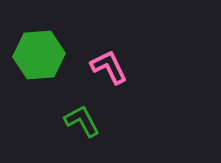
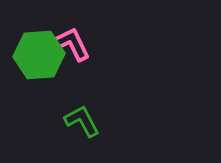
pink L-shape: moved 37 px left, 23 px up
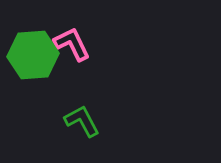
green hexagon: moved 6 px left
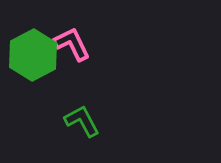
green hexagon: rotated 24 degrees counterclockwise
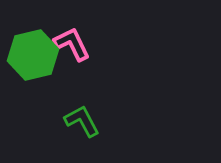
green hexagon: rotated 15 degrees clockwise
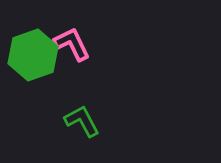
green hexagon: rotated 6 degrees counterclockwise
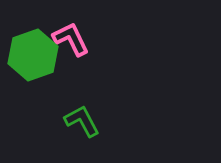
pink L-shape: moved 1 px left, 5 px up
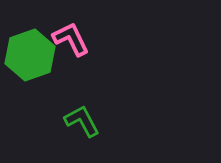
green hexagon: moved 3 px left
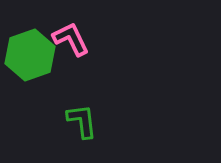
green L-shape: rotated 21 degrees clockwise
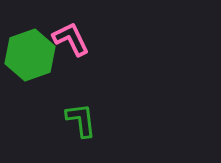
green L-shape: moved 1 px left, 1 px up
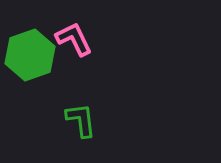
pink L-shape: moved 3 px right
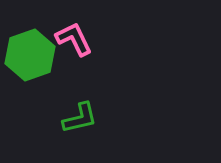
green L-shape: moved 1 px left, 2 px up; rotated 84 degrees clockwise
